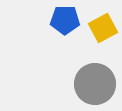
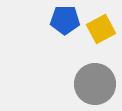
yellow square: moved 2 px left, 1 px down
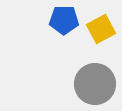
blue pentagon: moved 1 px left
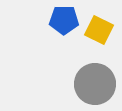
yellow square: moved 2 px left, 1 px down; rotated 36 degrees counterclockwise
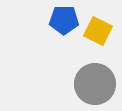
yellow square: moved 1 px left, 1 px down
